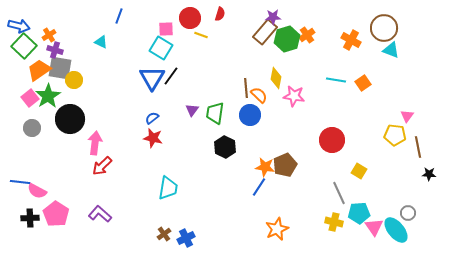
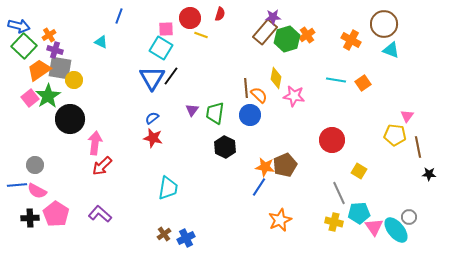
brown circle at (384, 28): moved 4 px up
gray circle at (32, 128): moved 3 px right, 37 px down
blue line at (20, 182): moved 3 px left, 3 px down; rotated 12 degrees counterclockwise
gray circle at (408, 213): moved 1 px right, 4 px down
orange star at (277, 229): moved 3 px right, 9 px up
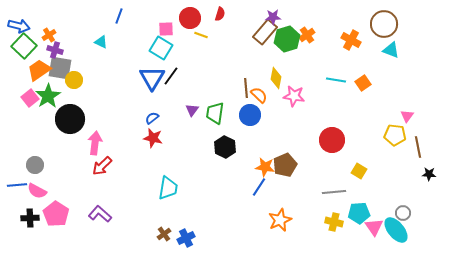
gray line at (339, 193): moved 5 px left, 1 px up; rotated 70 degrees counterclockwise
gray circle at (409, 217): moved 6 px left, 4 px up
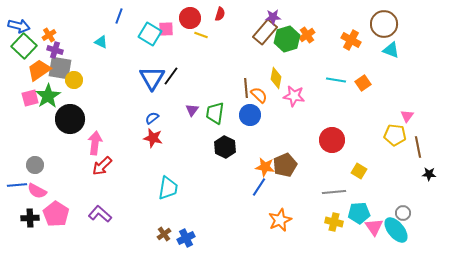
cyan square at (161, 48): moved 11 px left, 14 px up
pink square at (30, 98): rotated 24 degrees clockwise
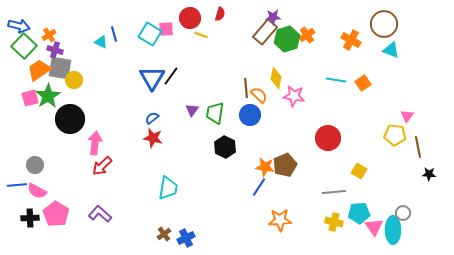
blue line at (119, 16): moved 5 px left, 18 px down; rotated 35 degrees counterclockwise
red circle at (332, 140): moved 4 px left, 2 px up
orange star at (280, 220): rotated 20 degrees clockwise
cyan ellipse at (396, 230): moved 3 px left; rotated 40 degrees clockwise
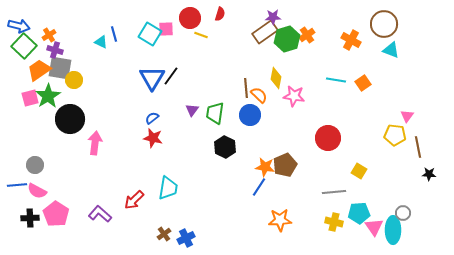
brown rectangle at (265, 32): rotated 15 degrees clockwise
red arrow at (102, 166): moved 32 px right, 34 px down
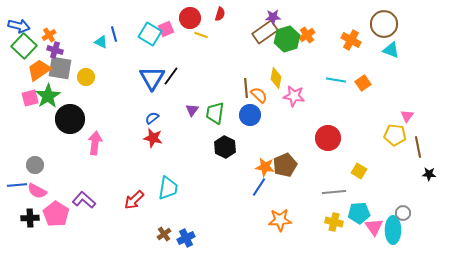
pink square at (166, 29): rotated 21 degrees counterclockwise
yellow circle at (74, 80): moved 12 px right, 3 px up
purple L-shape at (100, 214): moved 16 px left, 14 px up
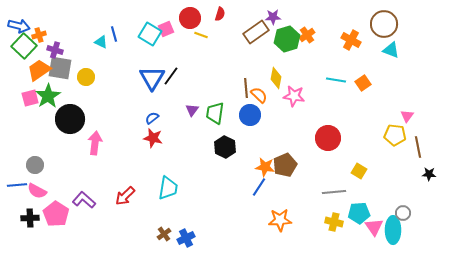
brown rectangle at (265, 32): moved 9 px left
orange cross at (49, 35): moved 10 px left; rotated 16 degrees clockwise
red arrow at (134, 200): moved 9 px left, 4 px up
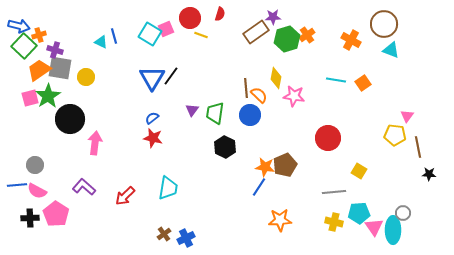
blue line at (114, 34): moved 2 px down
purple L-shape at (84, 200): moved 13 px up
